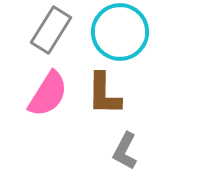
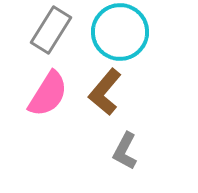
brown L-shape: moved 1 px right, 2 px up; rotated 39 degrees clockwise
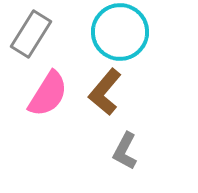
gray rectangle: moved 20 px left, 4 px down
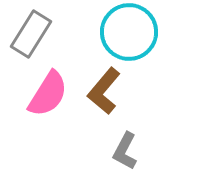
cyan circle: moved 9 px right
brown L-shape: moved 1 px left, 1 px up
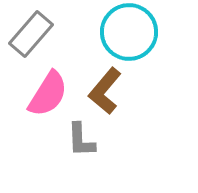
gray rectangle: rotated 9 degrees clockwise
brown L-shape: moved 1 px right
gray L-shape: moved 44 px left, 11 px up; rotated 30 degrees counterclockwise
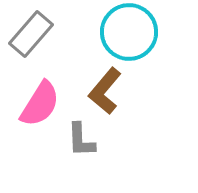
pink semicircle: moved 8 px left, 10 px down
